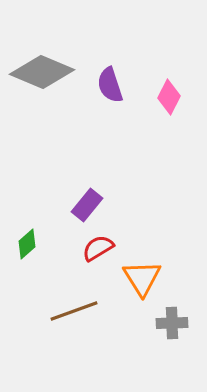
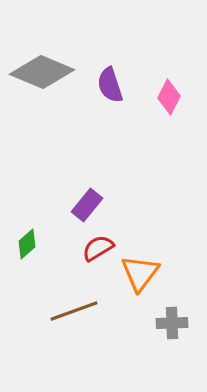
orange triangle: moved 2 px left, 5 px up; rotated 9 degrees clockwise
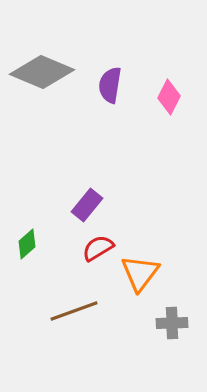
purple semicircle: rotated 27 degrees clockwise
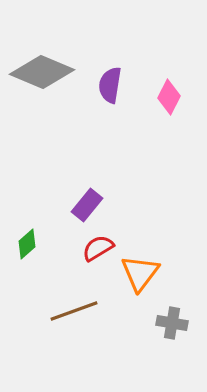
gray cross: rotated 12 degrees clockwise
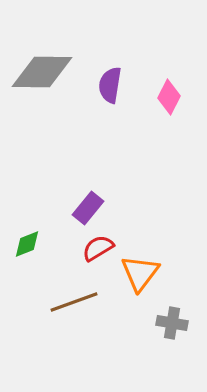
gray diamond: rotated 22 degrees counterclockwise
purple rectangle: moved 1 px right, 3 px down
green diamond: rotated 20 degrees clockwise
brown line: moved 9 px up
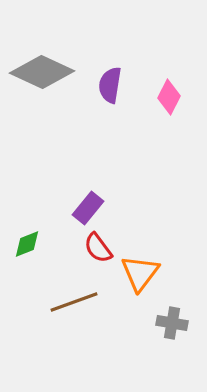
gray diamond: rotated 24 degrees clockwise
red semicircle: rotated 96 degrees counterclockwise
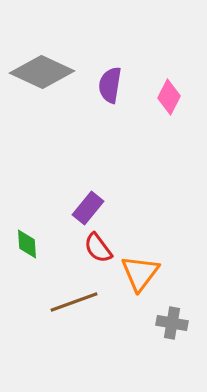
green diamond: rotated 72 degrees counterclockwise
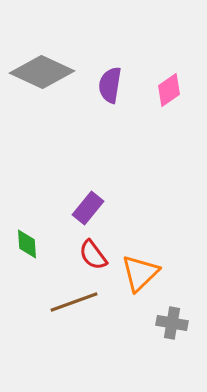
pink diamond: moved 7 px up; rotated 28 degrees clockwise
red semicircle: moved 5 px left, 7 px down
orange triangle: rotated 9 degrees clockwise
